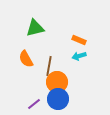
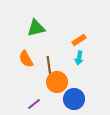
green triangle: moved 1 px right
orange rectangle: rotated 56 degrees counterclockwise
cyan arrow: moved 2 px down; rotated 64 degrees counterclockwise
brown line: rotated 18 degrees counterclockwise
blue circle: moved 16 px right
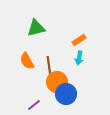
orange semicircle: moved 1 px right, 2 px down
blue circle: moved 8 px left, 5 px up
purple line: moved 1 px down
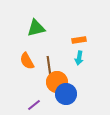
orange rectangle: rotated 24 degrees clockwise
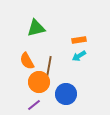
cyan arrow: moved 2 px up; rotated 48 degrees clockwise
brown line: rotated 18 degrees clockwise
orange circle: moved 18 px left
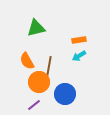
blue circle: moved 1 px left
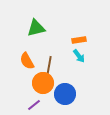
cyan arrow: rotated 96 degrees counterclockwise
orange circle: moved 4 px right, 1 px down
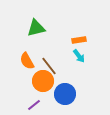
brown line: rotated 48 degrees counterclockwise
orange circle: moved 2 px up
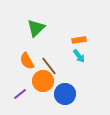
green triangle: rotated 30 degrees counterclockwise
purple line: moved 14 px left, 11 px up
